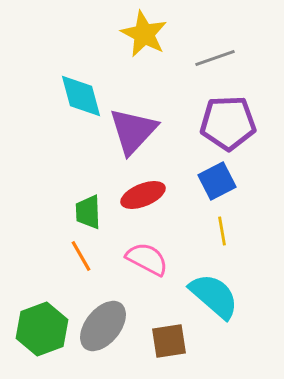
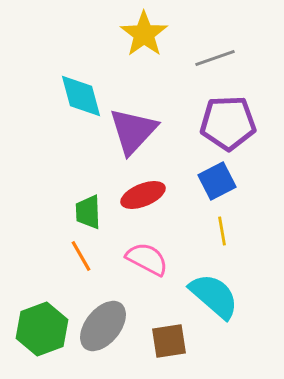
yellow star: rotated 9 degrees clockwise
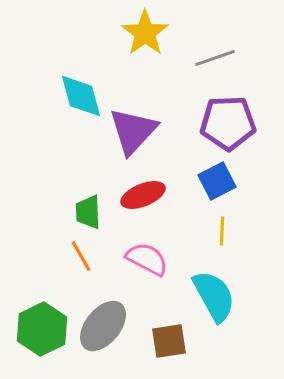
yellow star: moved 1 px right, 1 px up
yellow line: rotated 12 degrees clockwise
cyan semicircle: rotated 20 degrees clockwise
green hexagon: rotated 6 degrees counterclockwise
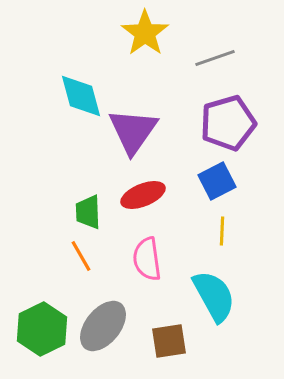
purple pentagon: rotated 14 degrees counterclockwise
purple triangle: rotated 8 degrees counterclockwise
pink semicircle: rotated 126 degrees counterclockwise
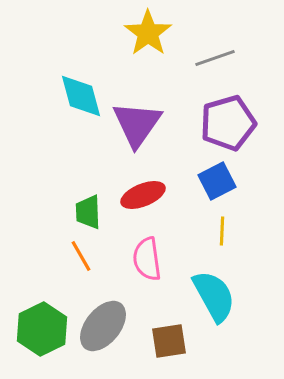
yellow star: moved 3 px right
purple triangle: moved 4 px right, 7 px up
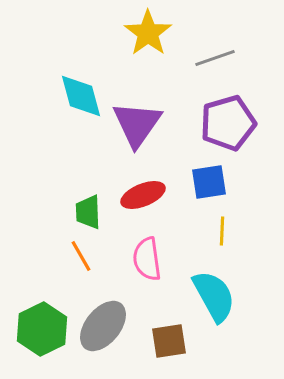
blue square: moved 8 px left, 1 px down; rotated 18 degrees clockwise
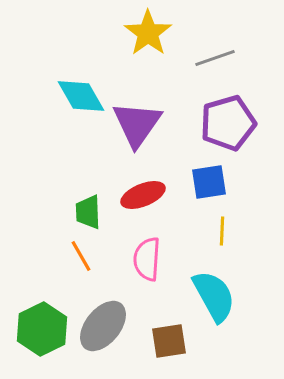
cyan diamond: rotated 15 degrees counterclockwise
pink semicircle: rotated 12 degrees clockwise
